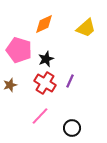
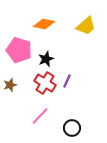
orange diamond: rotated 35 degrees clockwise
yellow trapezoid: moved 2 px up
purple line: moved 3 px left
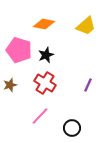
black star: moved 4 px up
purple line: moved 21 px right, 4 px down
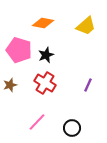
orange diamond: moved 1 px left, 1 px up
pink line: moved 3 px left, 6 px down
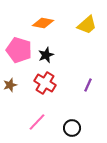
yellow trapezoid: moved 1 px right, 1 px up
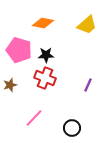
black star: rotated 21 degrees clockwise
red cross: moved 5 px up; rotated 10 degrees counterclockwise
pink line: moved 3 px left, 4 px up
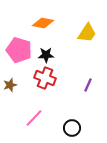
yellow trapezoid: moved 8 px down; rotated 15 degrees counterclockwise
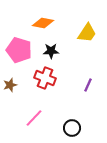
black star: moved 5 px right, 4 px up
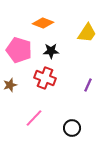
orange diamond: rotated 10 degrees clockwise
